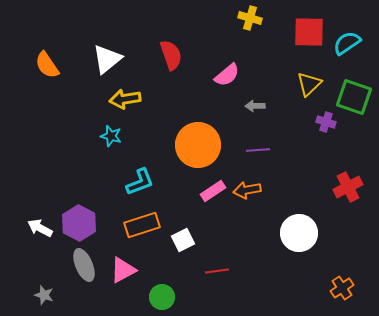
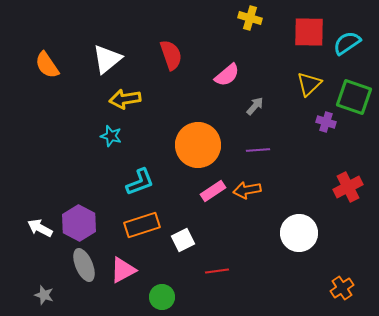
gray arrow: rotated 132 degrees clockwise
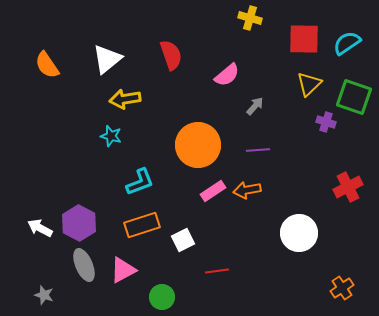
red square: moved 5 px left, 7 px down
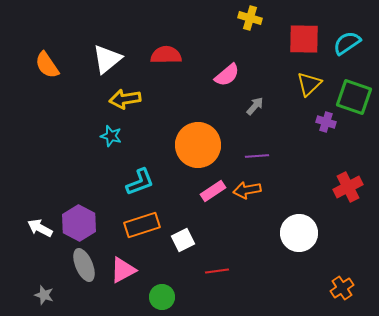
red semicircle: moved 5 px left; rotated 72 degrees counterclockwise
purple line: moved 1 px left, 6 px down
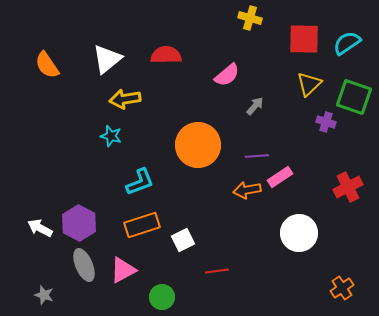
pink rectangle: moved 67 px right, 14 px up
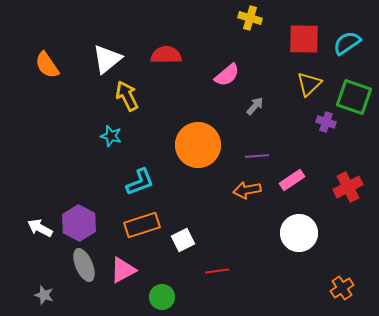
yellow arrow: moved 2 px right, 3 px up; rotated 72 degrees clockwise
pink rectangle: moved 12 px right, 3 px down
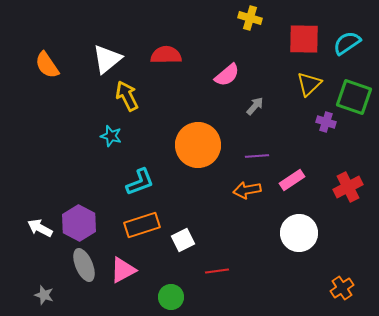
green circle: moved 9 px right
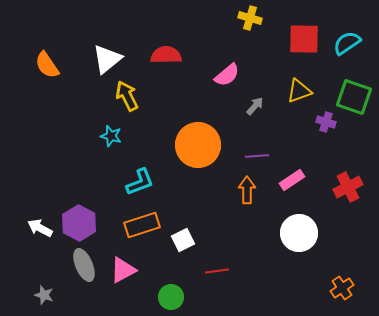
yellow triangle: moved 10 px left, 7 px down; rotated 24 degrees clockwise
orange arrow: rotated 100 degrees clockwise
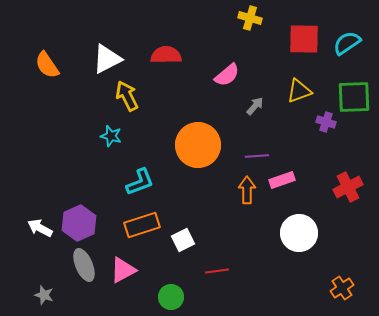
white triangle: rotated 12 degrees clockwise
green square: rotated 21 degrees counterclockwise
pink rectangle: moved 10 px left; rotated 15 degrees clockwise
purple hexagon: rotated 8 degrees clockwise
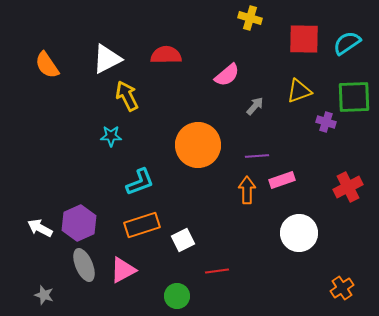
cyan star: rotated 15 degrees counterclockwise
green circle: moved 6 px right, 1 px up
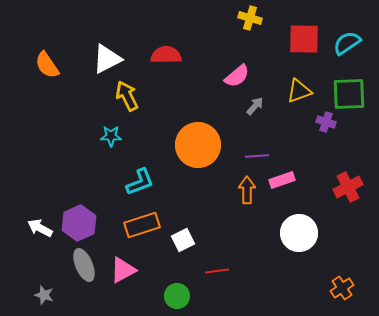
pink semicircle: moved 10 px right, 1 px down
green square: moved 5 px left, 3 px up
